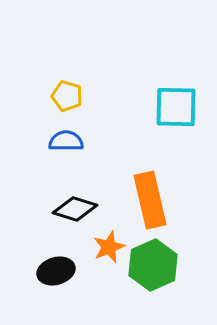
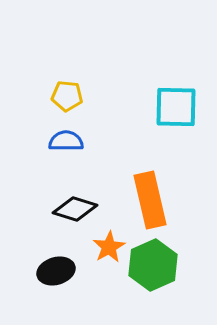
yellow pentagon: rotated 12 degrees counterclockwise
orange star: rotated 8 degrees counterclockwise
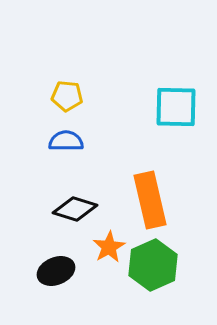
black ellipse: rotated 6 degrees counterclockwise
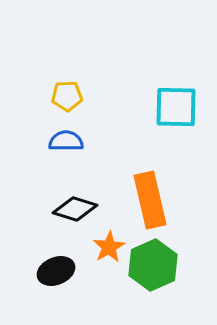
yellow pentagon: rotated 8 degrees counterclockwise
